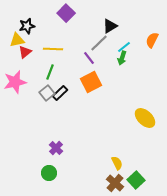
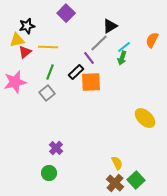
yellow line: moved 5 px left, 2 px up
orange square: rotated 25 degrees clockwise
black rectangle: moved 16 px right, 21 px up
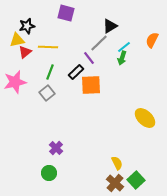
purple square: rotated 30 degrees counterclockwise
orange square: moved 3 px down
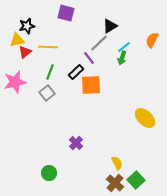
purple cross: moved 20 px right, 5 px up
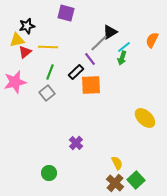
black triangle: moved 6 px down
purple line: moved 1 px right, 1 px down
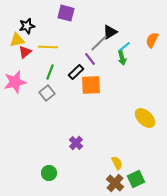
green arrow: rotated 32 degrees counterclockwise
green square: moved 1 px up; rotated 18 degrees clockwise
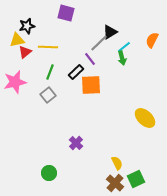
gray square: moved 1 px right, 2 px down
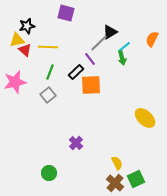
orange semicircle: moved 1 px up
red triangle: moved 2 px up; rotated 40 degrees counterclockwise
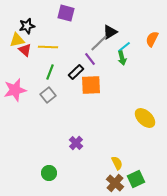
pink star: moved 8 px down
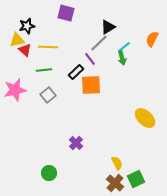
black triangle: moved 2 px left, 5 px up
green line: moved 6 px left, 2 px up; rotated 63 degrees clockwise
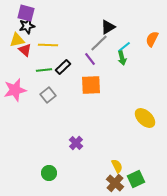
purple square: moved 40 px left
yellow line: moved 2 px up
black rectangle: moved 13 px left, 5 px up
yellow semicircle: moved 3 px down
